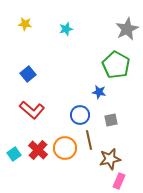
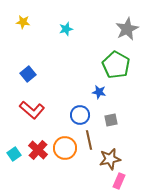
yellow star: moved 2 px left, 2 px up
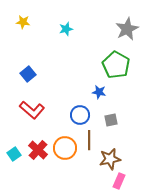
brown line: rotated 12 degrees clockwise
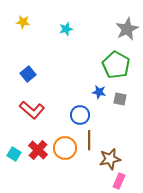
gray square: moved 9 px right, 21 px up; rotated 24 degrees clockwise
cyan square: rotated 24 degrees counterclockwise
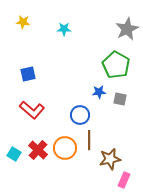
cyan star: moved 2 px left; rotated 16 degrees clockwise
blue square: rotated 28 degrees clockwise
blue star: rotated 16 degrees counterclockwise
pink rectangle: moved 5 px right, 1 px up
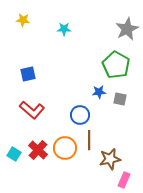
yellow star: moved 2 px up
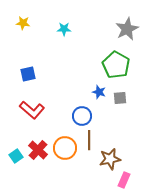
yellow star: moved 3 px down
blue star: rotated 24 degrees clockwise
gray square: moved 1 px up; rotated 16 degrees counterclockwise
blue circle: moved 2 px right, 1 px down
cyan square: moved 2 px right, 2 px down; rotated 24 degrees clockwise
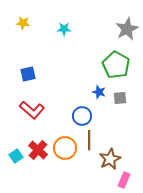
brown star: rotated 15 degrees counterclockwise
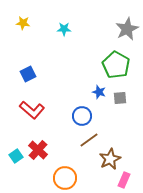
blue square: rotated 14 degrees counterclockwise
brown line: rotated 54 degrees clockwise
orange circle: moved 30 px down
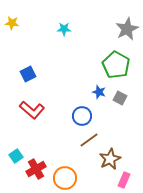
yellow star: moved 11 px left
gray square: rotated 32 degrees clockwise
red cross: moved 2 px left, 19 px down; rotated 18 degrees clockwise
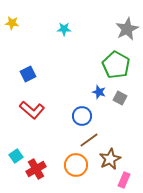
orange circle: moved 11 px right, 13 px up
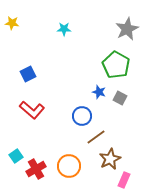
brown line: moved 7 px right, 3 px up
orange circle: moved 7 px left, 1 px down
